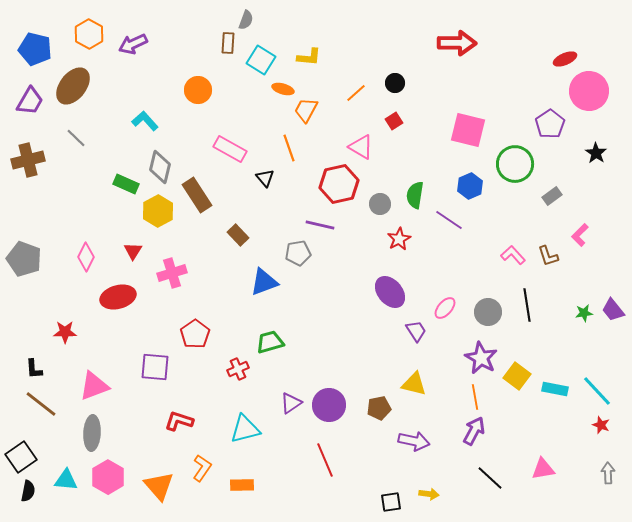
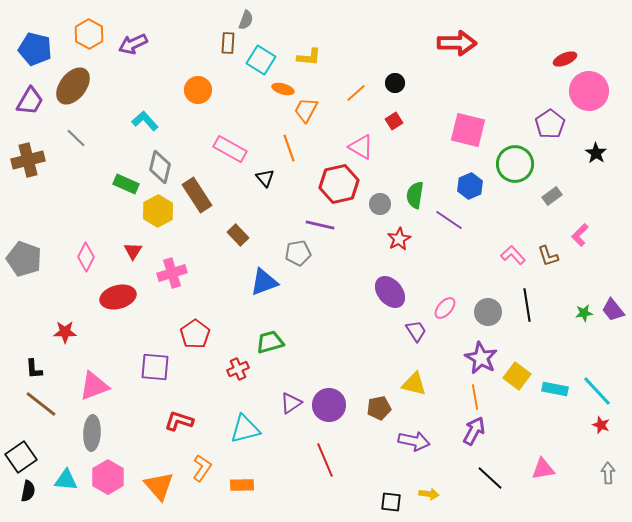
black square at (391, 502): rotated 15 degrees clockwise
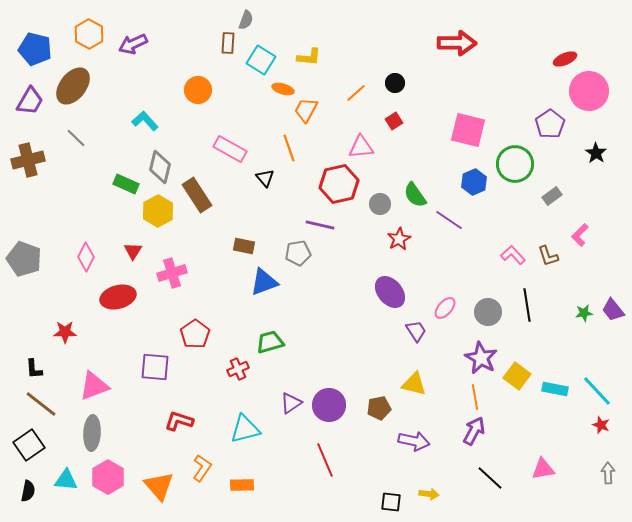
pink triangle at (361, 147): rotated 36 degrees counterclockwise
blue hexagon at (470, 186): moved 4 px right, 4 px up
green semicircle at (415, 195): rotated 44 degrees counterclockwise
brown rectangle at (238, 235): moved 6 px right, 11 px down; rotated 35 degrees counterclockwise
black square at (21, 457): moved 8 px right, 12 px up
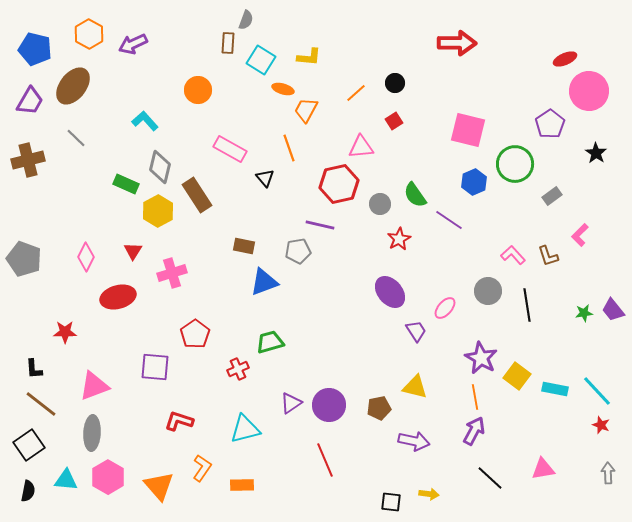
gray pentagon at (298, 253): moved 2 px up
gray circle at (488, 312): moved 21 px up
yellow triangle at (414, 384): moved 1 px right, 3 px down
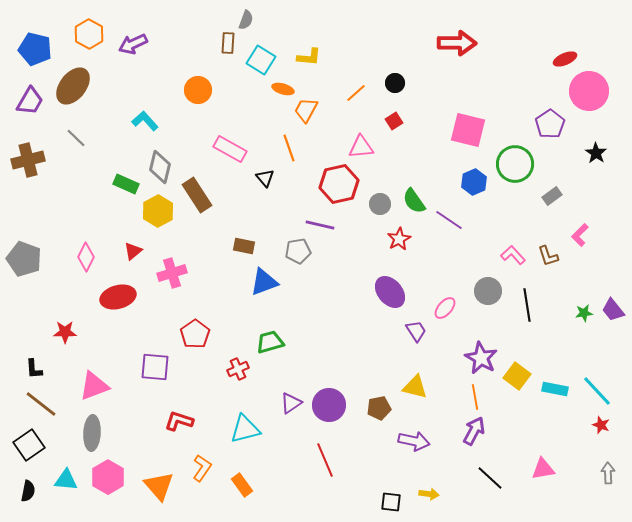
green semicircle at (415, 195): moved 1 px left, 6 px down
red triangle at (133, 251): rotated 18 degrees clockwise
orange rectangle at (242, 485): rotated 55 degrees clockwise
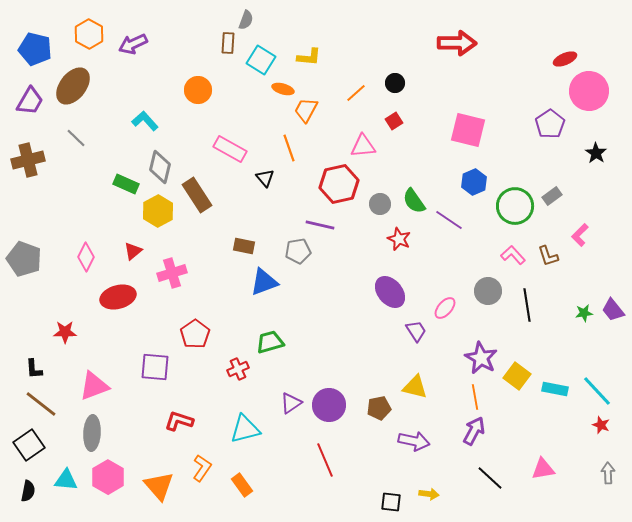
pink triangle at (361, 147): moved 2 px right, 1 px up
green circle at (515, 164): moved 42 px down
red star at (399, 239): rotated 20 degrees counterclockwise
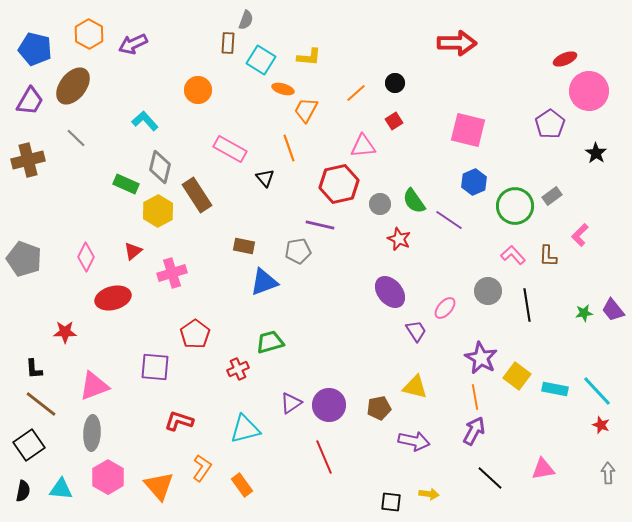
brown L-shape at (548, 256): rotated 20 degrees clockwise
red ellipse at (118, 297): moved 5 px left, 1 px down
red line at (325, 460): moved 1 px left, 3 px up
cyan triangle at (66, 480): moved 5 px left, 9 px down
black semicircle at (28, 491): moved 5 px left
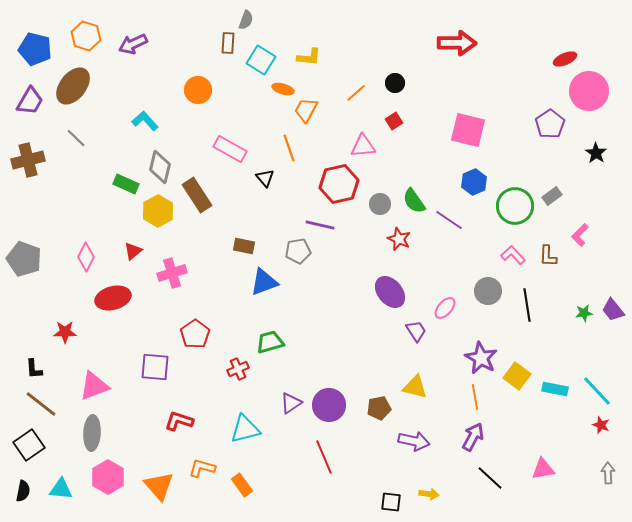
orange hexagon at (89, 34): moved 3 px left, 2 px down; rotated 12 degrees counterclockwise
purple arrow at (474, 431): moved 1 px left, 6 px down
orange L-shape at (202, 468): rotated 108 degrees counterclockwise
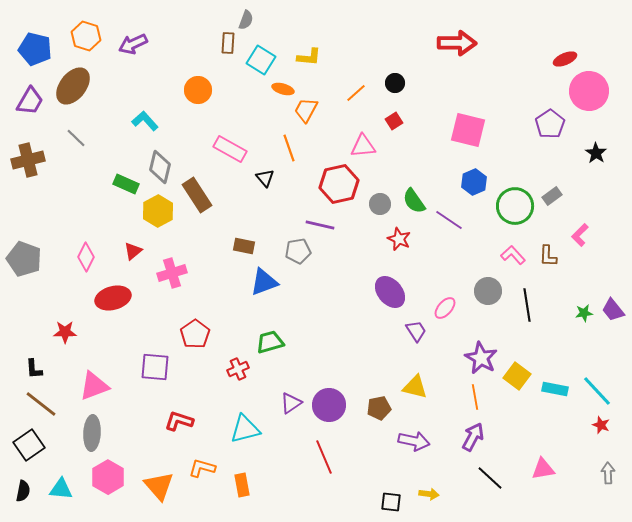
orange rectangle at (242, 485): rotated 25 degrees clockwise
